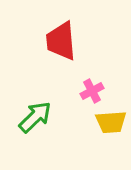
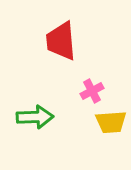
green arrow: rotated 42 degrees clockwise
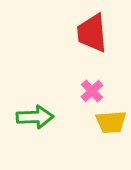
red trapezoid: moved 31 px right, 8 px up
pink cross: rotated 15 degrees counterclockwise
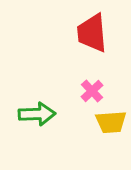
green arrow: moved 2 px right, 3 px up
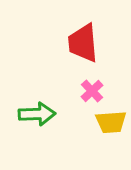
red trapezoid: moved 9 px left, 10 px down
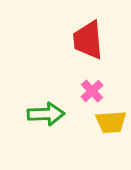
red trapezoid: moved 5 px right, 3 px up
green arrow: moved 9 px right
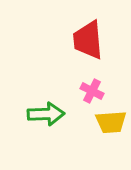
pink cross: rotated 20 degrees counterclockwise
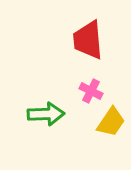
pink cross: moved 1 px left
yellow trapezoid: rotated 52 degrees counterclockwise
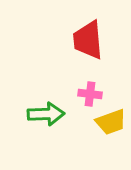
pink cross: moved 1 px left, 3 px down; rotated 20 degrees counterclockwise
yellow trapezoid: rotated 36 degrees clockwise
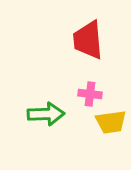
yellow trapezoid: rotated 12 degrees clockwise
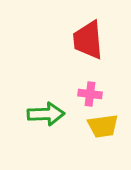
yellow trapezoid: moved 8 px left, 4 px down
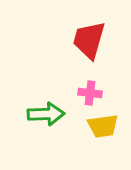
red trapezoid: moved 1 px right; rotated 21 degrees clockwise
pink cross: moved 1 px up
